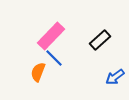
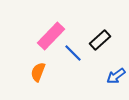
blue line: moved 19 px right, 5 px up
blue arrow: moved 1 px right, 1 px up
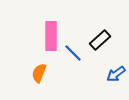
pink rectangle: rotated 44 degrees counterclockwise
orange semicircle: moved 1 px right, 1 px down
blue arrow: moved 2 px up
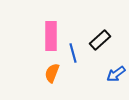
blue line: rotated 30 degrees clockwise
orange semicircle: moved 13 px right
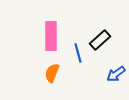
blue line: moved 5 px right
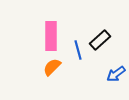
blue line: moved 3 px up
orange semicircle: moved 6 px up; rotated 24 degrees clockwise
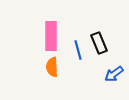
black rectangle: moved 1 px left, 3 px down; rotated 70 degrees counterclockwise
orange semicircle: rotated 48 degrees counterclockwise
blue arrow: moved 2 px left
